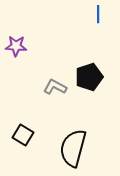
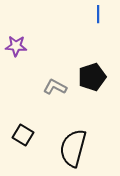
black pentagon: moved 3 px right
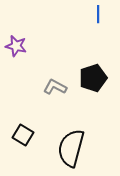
purple star: rotated 10 degrees clockwise
black pentagon: moved 1 px right, 1 px down
black semicircle: moved 2 px left
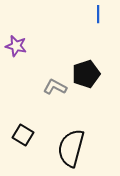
black pentagon: moved 7 px left, 4 px up
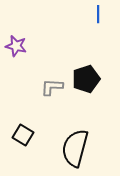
black pentagon: moved 5 px down
gray L-shape: moved 3 px left; rotated 25 degrees counterclockwise
black semicircle: moved 4 px right
